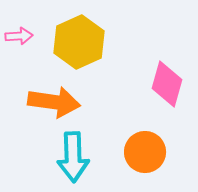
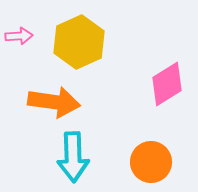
pink diamond: rotated 42 degrees clockwise
orange circle: moved 6 px right, 10 px down
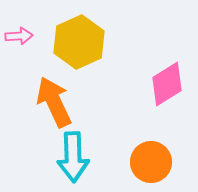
orange arrow: rotated 123 degrees counterclockwise
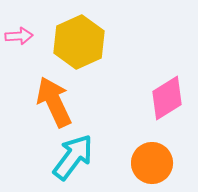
pink diamond: moved 14 px down
cyan arrow: rotated 141 degrees counterclockwise
orange circle: moved 1 px right, 1 px down
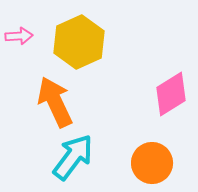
pink diamond: moved 4 px right, 4 px up
orange arrow: moved 1 px right
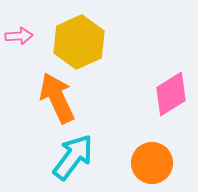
orange arrow: moved 2 px right, 4 px up
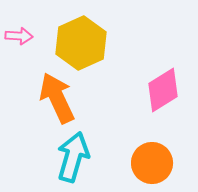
pink arrow: rotated 8 degrees clockwise
yellow hexagon: moved 2 px right, 1 px down
pink diamond: moved 8 px left, 4 px up
cyan arrow: rotated 21 degrees counterclockwise
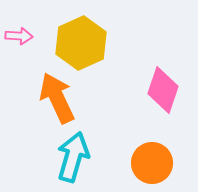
pink diamond: rotated 39 degrees counterclockwise
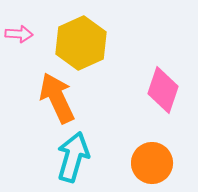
pink arrow: moved 2 px up
